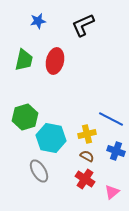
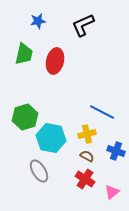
green trapezoid: moved 6 px up
blue line: moved 9 px left, 7 px up
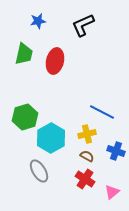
cyan hexagon: rotated 20 degrees clockwise
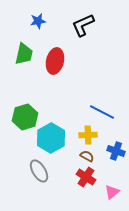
yellow cross: moved 1 px right, 1 px down; rotated 12 degrees clockwise
red cross: moved 1 px right, 2 px up
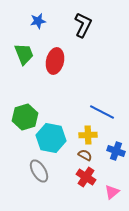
black L-shape: rotated 140 degrees clockwise
green trapezoid: rotated 35 degrees counterclockwise
cyan hexagon: rotated 20 degrees counterclockwise
brown semicircle: moved 2 px left, 1 px up
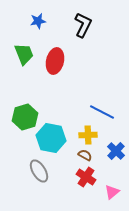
blue cross: rotated 24 degrees clockwise
